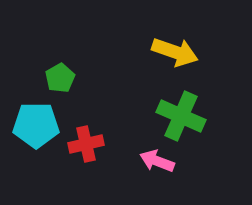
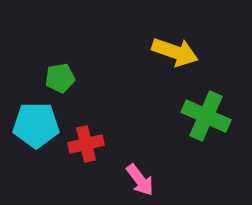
green pentagon: rotated 20 degrees clockwise
green cross: moved 25 px right
pink arrow: moved 17 px left, 19 px down; rotated 148 degrees counterclockwise
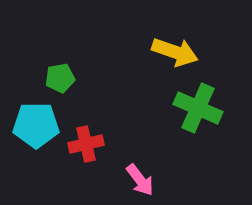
green cross: moved 8 px left, 8 px up
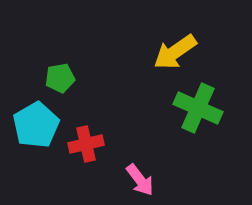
yellow arrow: rotated 126 degrees clockwise
cyan pentagon: rotated 30 degrees counterclockwise
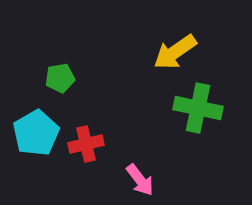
green cross: rotated 12 degrees counterclockwise
cyan pentagon: moved 8 px down
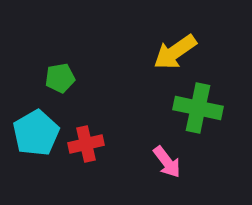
pink arrow: moved 27 px right, 18 px up
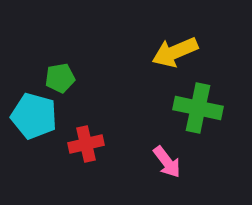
yellow arrow: rotated 12 degrees clockwise
cyan pentagon: moved 2 px left, 17 px up; rotated 27 degrees counterclockwise
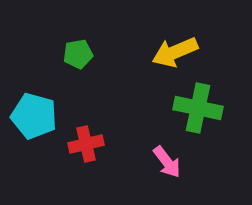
green pentagon: moved 18 px right, 24 px up
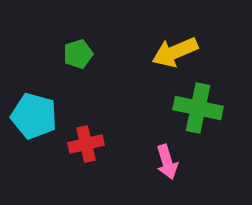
green pentagon: rotated 8 degrees counterclockwise
pink arrow: rotated 20 degrees clockwise
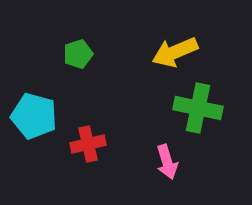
red cross: moved 2 px right
